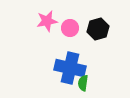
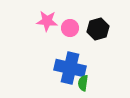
pink star: rotated 15 degrees clockwise
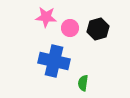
pink star: moved 1 px left, 4 px up
blue cross: moved 16 px left, 7 px up
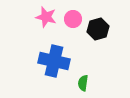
pink star: rotated 10 degrees clockwise
pink circle: moved 3 px right, 9 px up
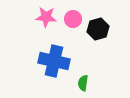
pink star: rotated 10 degrees counterclockwise
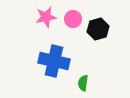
pink star: rotated 15 degrees counterclockwise
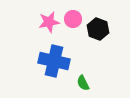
pink star: moved 3 px right, 5 px down
black hexagon: rotated 25 degrees counterclockwise
green semicircle: rotated 35 degrees counterclockwise
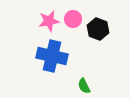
pink star: moved 1 px up
blue cross: moved 2 px left, 5 px up
green semicircle: moved 1 px right, 3 px down
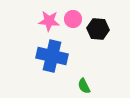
pink star: rotated 15 degrees clockwise
black hexagon: rotated 15 degrees counterclockwise
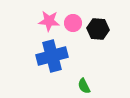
pink circle: moved 4 px down
blue cross: rotated 28 degrees counterclockwise
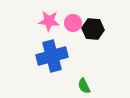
black hexagon: moved 5 px left
